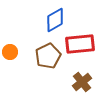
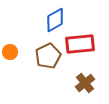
brown cross: moved 3 px right, 1 px down
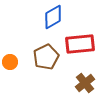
blue diamond: moved 2 px left, 3 px up
orange circle: moved 10 px down
brown pentagon: moved 2 px left, 1 px down
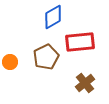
red rectangle: moved 2 px up
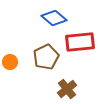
blue diamond: moved 1 px right, 1 px down; rotated 70 degrees clockwise
brown cross: moved 18 px left, 6 px down
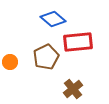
blue diamond: moved 1 px left, 1 px down
red rectangle: moved 2 px left
brown cross: moved 6 px right
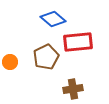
brown cross: rotated 30 degrees clockwise
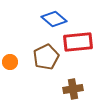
blue diamond: moved 1 px right
